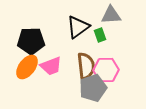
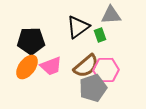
brown semicircle: rotated 56 degrees clockwise
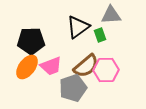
gray pentagon: moved 20 px left
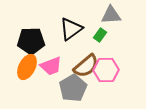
black triangle: moved 7 px left, 2 px down
green rectangle: rotated 56 degrees clockwise
orange ellipse: rotated 10 degrees counterclockwise
gray pentagon: rotated 12 degrees counterclockwise
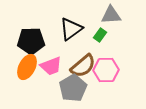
brown semicircle: moved 3 px left
